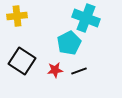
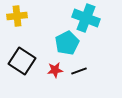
cyan pentagon: moved 2 px left
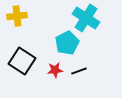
cyan cross: rotated 12 degrees clockwise
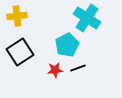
cyan cross: moved 1 px right
cyan pentagon: moved 2 px down
black square: moved 2 px left, 9 px up; rotated 24 degrees clockwise
black line: moved 1 px left, 3 px up
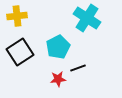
cyan pentagon: moved 9 px left, 2 px down
red star: moved 3 px right, 9 px down
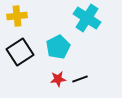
black line: moved 2 px right, 11 px down
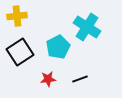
cyan cross: moved 9 px down
red star: moved 10 px left
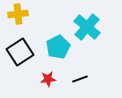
yellow cross: moved 1 px right, 2 px up
cyan cross: rotated 8 degrees clockwise
